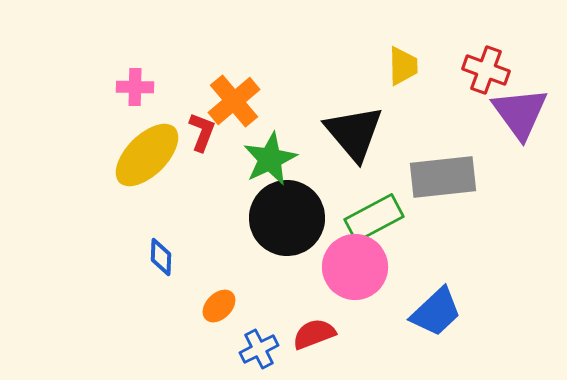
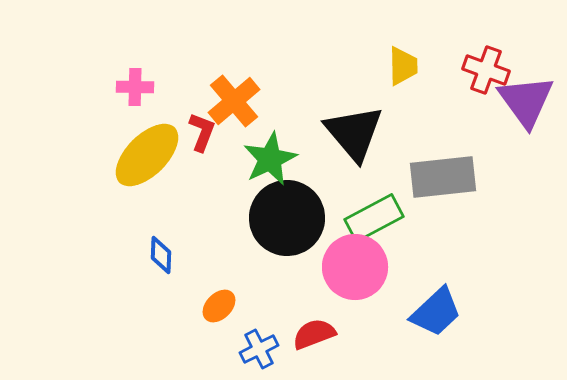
purple triangle: moved 6 px right, 12 px up
blue diamond: moved 2 px up
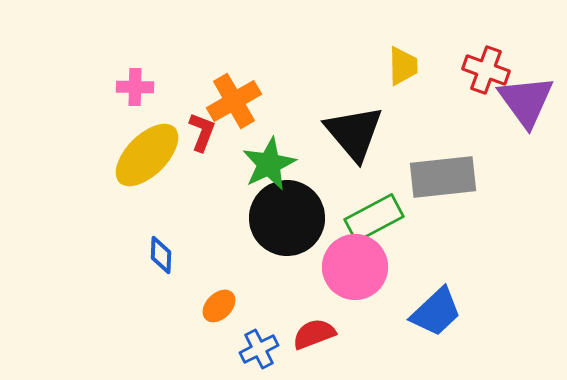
orange cross: rotated 10 degrees clockwise
green star: moved 1 px left, 5 px down
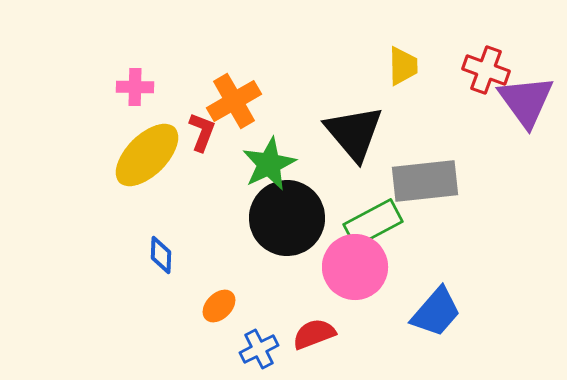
gray rectangle: moved 18 px left, 4 px down
green rectangle: moved 1 px left, 5 px down
blue trapezoid: rotated 6 degrees counterclockwise
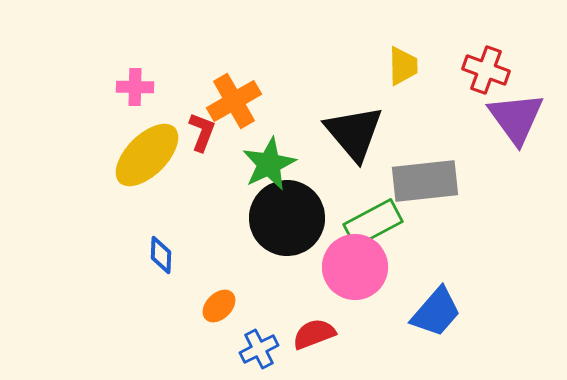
purple triangle: moved 10 px left, 17 px down
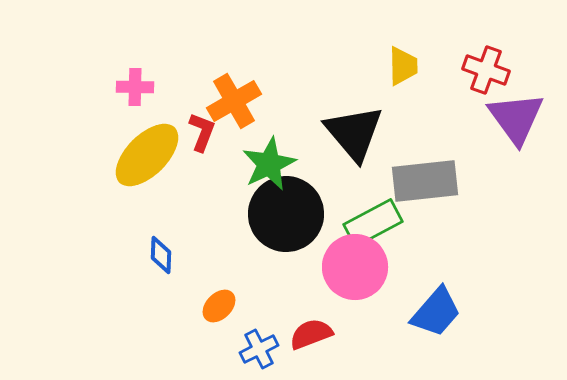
black circle: moved 1 px left, 4 px up
red semicircle: moved 3 px left
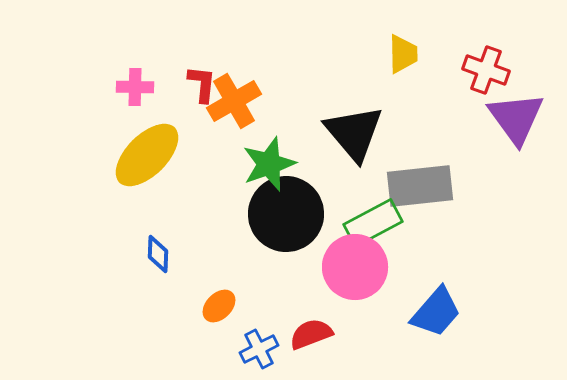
yellow trapezoid: moved 12 px up
red L-shape: moved 48 px up; rotated 15 degrees counterclockwise
green star: rotated 6 degrees clockwise
gray rectangle: moved 5 px left, 5 px down
blue diamond: moved 3 px left, 1 px up
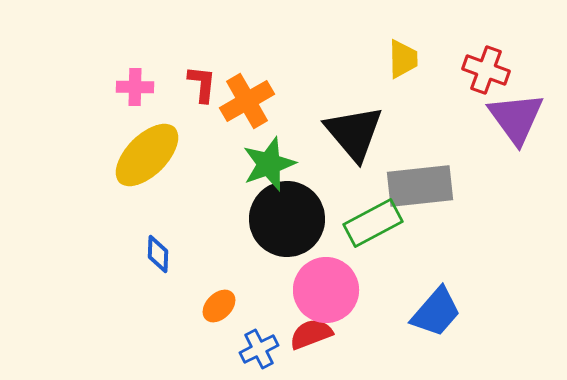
yellow trapezoid: moved 5 px down
orange cross: moved 13 px right
black circle: moved 1 px right, 5 px down
pink circle: moved 29 px left, 23 px down
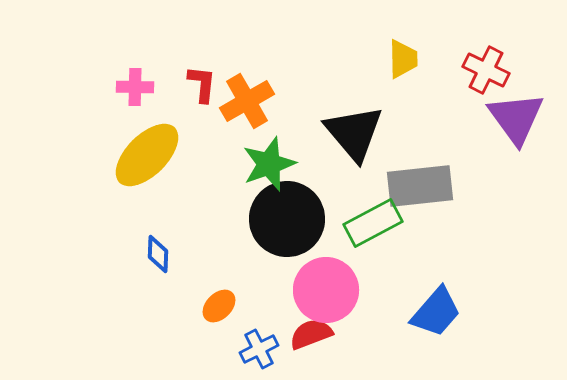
red cross: rotated 6 degrees clockwise
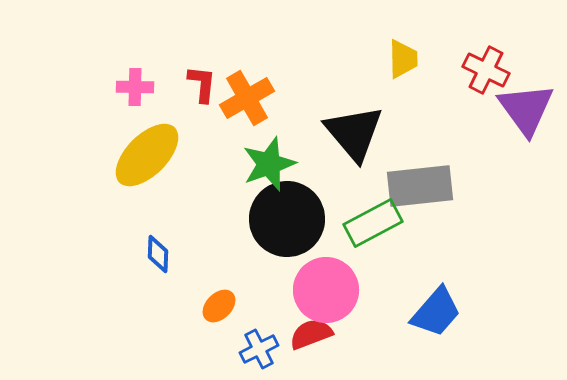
orange cross: moved 3 px up
purple triangle: moved 10 px right, 9 px up
